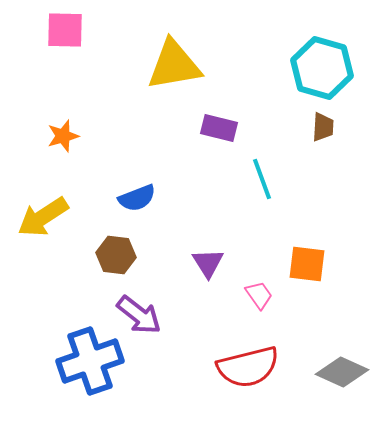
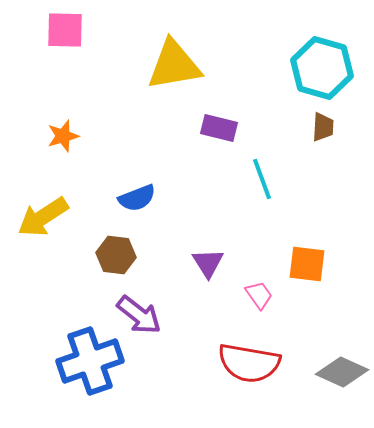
red semicircle: moved 1 px right, 4 px up; rotated 24 degrees clockwise
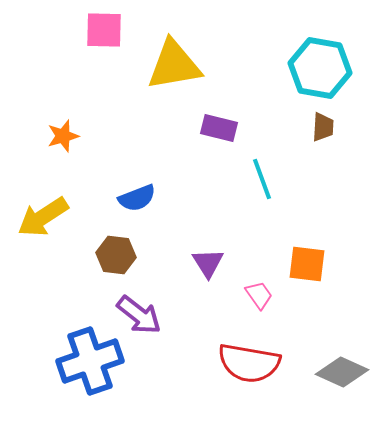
pink square: moved 39 px right
cyan hexagon: moved 2 px left; rotated 6 degrees counterclockwise
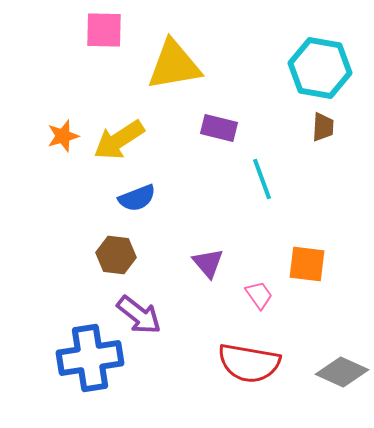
yellow arrow: moved 76 px right, 77 px up
purple triangle: rotated 8 degrees counterclockwise
blue cross: moved 3 px up; rotated 10 degrees clockwise
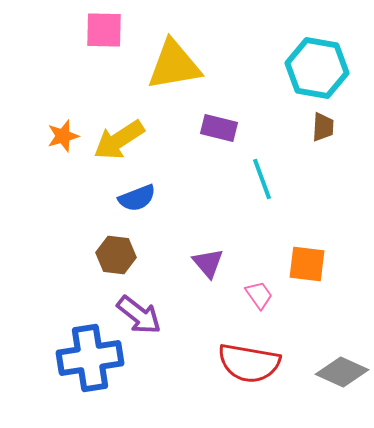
cyan hexagon: moved 3 px left
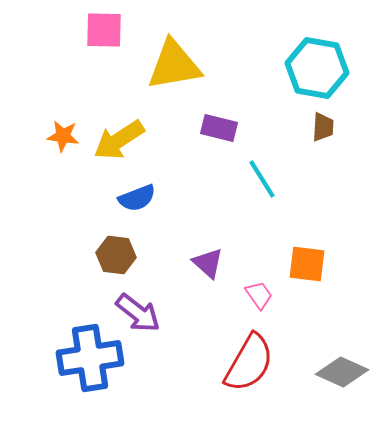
orange star: rotated 24 degrees clockwise
cyan line: rotated 12 degrees counterclockwise
purple triangle: rotated 8 degrees counterclockwise
purple arrow: moved 1 px left, 2 px up
red semicircle: rotated 70 degrees counterclockwise
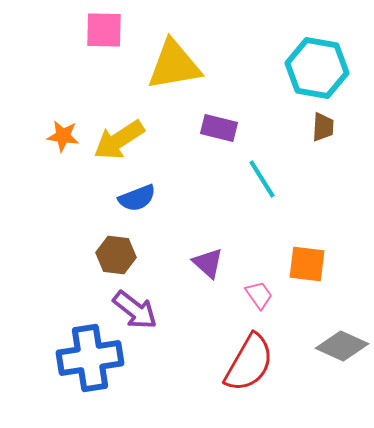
purple arrow: moved 3 px left, 3 px up
gray diamond: moved 26 px up
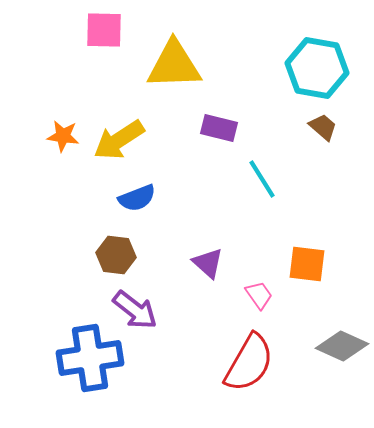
yellow triangle: rotated 8 degrees clockwise
brown trapezoid: rotated 52 degrees counterclockwise
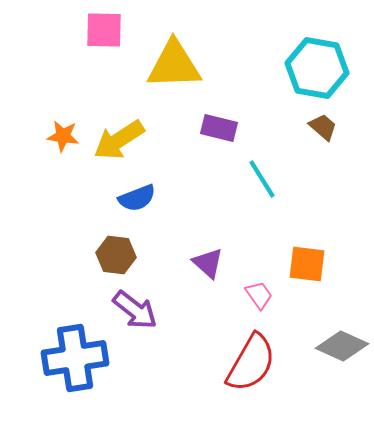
blue cross: moved 15 px left
red semicircle: moved 2 px right
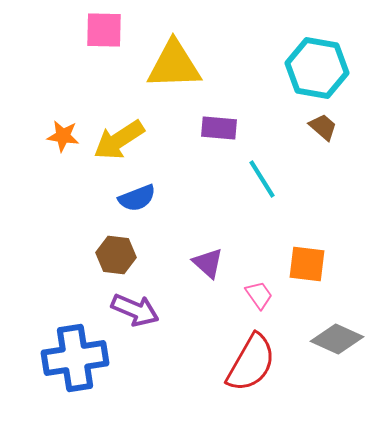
purple rectangle: rotated 9 degrees counterclockwise
purple arrow: rotated 15 degrees counterclockwise
gray diamond: moved 5 px left, 7 px up
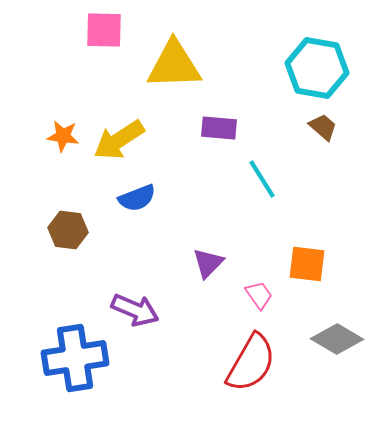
brown hexagon: moved 48 px left, 25 px up
purple triangle: rotated 32 degrees clockwise
gray diamond: rotated 6 degrees clockwise
